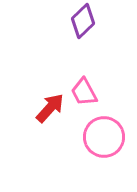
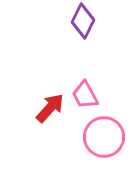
purple diamond: rotated 20 degrees counterclockwise
pink trapezoid: moved 1 px right, 3 px down
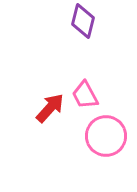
purple diamond: rotated 12 degrees counterclockwise
pink circle: moved 2 px right, 1 px up
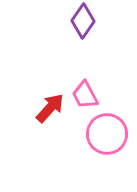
purple diamond: rotated 20 degrees clockwise
pink circle: moved 1 px right, 2 px up
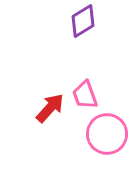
purple diamond: rotated 24 degrees clockwise
pink trapezoid: rotated 8 degrees clockwise
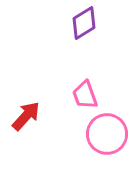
purple diamond: moved 1 px right, 2 px down
red arrow: moved 24 px left, 8 px down
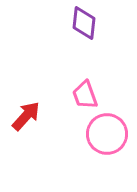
purple diamond: rotated 52 degrees counterclockwise
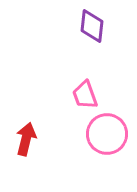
purple diamond: moved 8 px right, 3 px down
red arrow: moved 23 px down; rotated 28 degrees counterclockwise
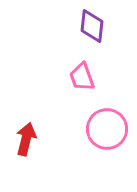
pink trapezoid: moved 3 px left, 18 px up
pink circle: moved 5 px up
